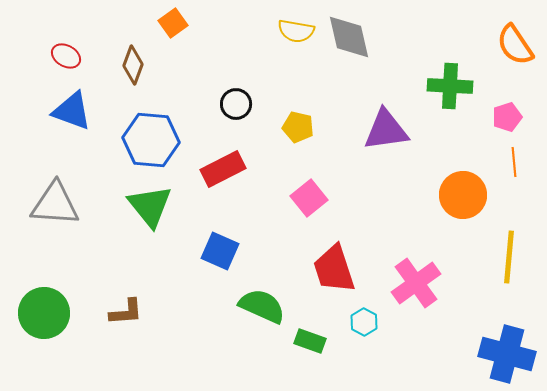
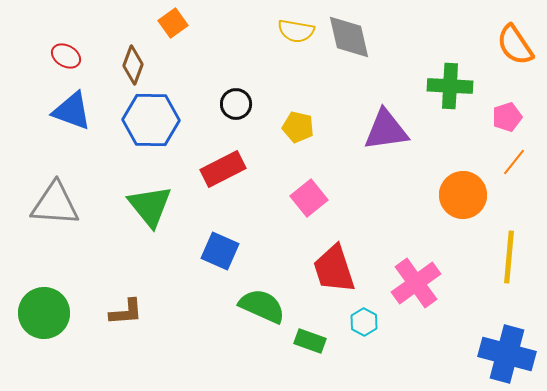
blue hexagon: moved 20 px up; rotated 4 degrees counterclockwise
orange line: rotated 44 degrees clockwise
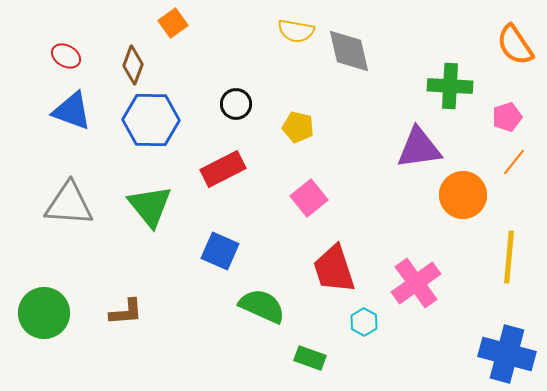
gray diamond: moved 14 px down
purple triangle: moved 33 px right, 18 px down
gray triangle: moved 14 px right
green rectangle: moved 17 px down
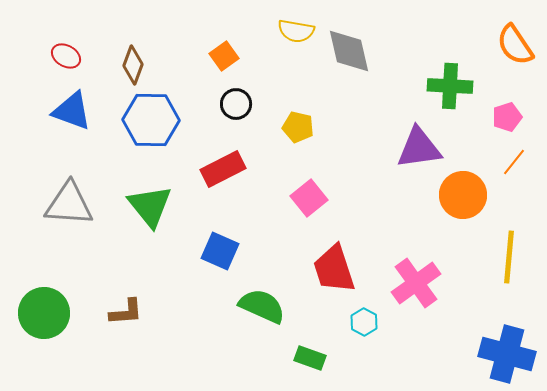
orange square: moved 51 px right, 33 px down
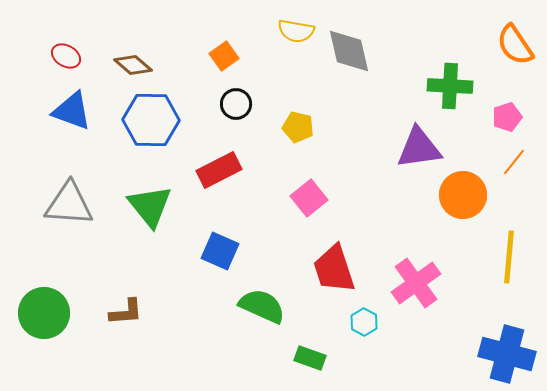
brown diamond: rotated 69 degrees counterclockwise
red rectangle: moved 4 px left, 1 px down
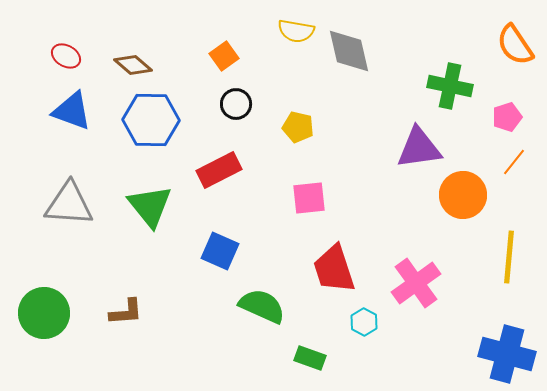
green cross: rotated 9 degrees clockwise
pink square: rotated 33 degrees clockwise
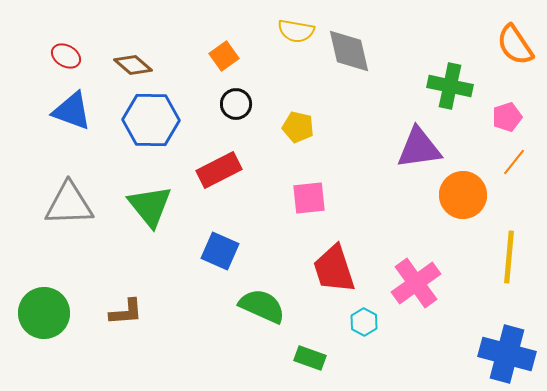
gray triangle: rotated 6 degrees counterclockwise
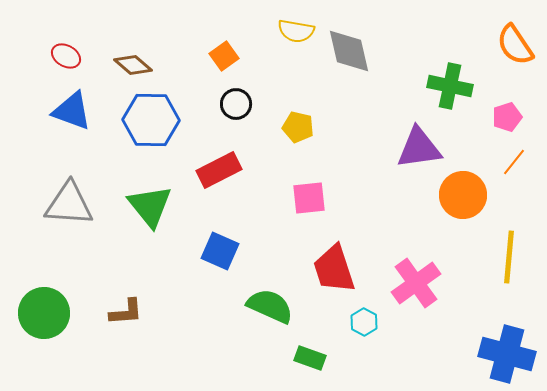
gray triangle: rotated 6 degrees clockwise
green semicircle: moved 8 px right
